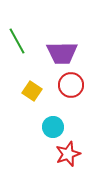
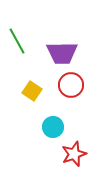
red star: moved 6 px right
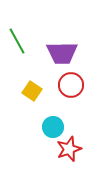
red star: moved 5 px left, 5 px up
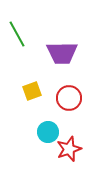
green line: moved 7 px up
red circle: moved 2 px left, 13 px down
yellow square: rotated 36 degrees clockwise
cyan circle: moved 5 px left, 5 px down
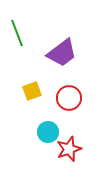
green line: moved 1 px up; rotated 8 degrees clockwise
purple trapezoid: rotated 36 degrees counterclockwise
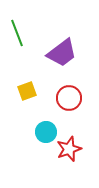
yellow square: moved 5 px left
cyan circle: moved 2 px left
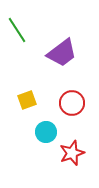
green line: moved 3 px up; rotated 12 degrees counterclockwise
yellow square: moved 9 px down
red circle: moved 3 px right, 5 px down
red star: moved 3 px right, 4 px down
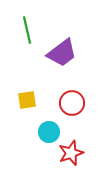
green line: moved 10 px right; rotated 20 degrees clockwise
yellow square: rotated 12 degrees clockwise
cyan circle: moved 3 px right
red star: moved 1 px left
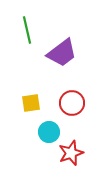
yellow square: moved 4 px right, 3 px down
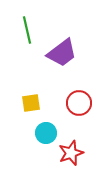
red circle: moved 7 px right
cyan circle: moved 3 px left, 1 px down
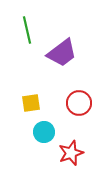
cyan circle: moved 2 px left, 1 px up
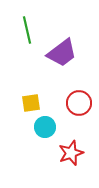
cyan circle: moved 1 px right, 5 px up
